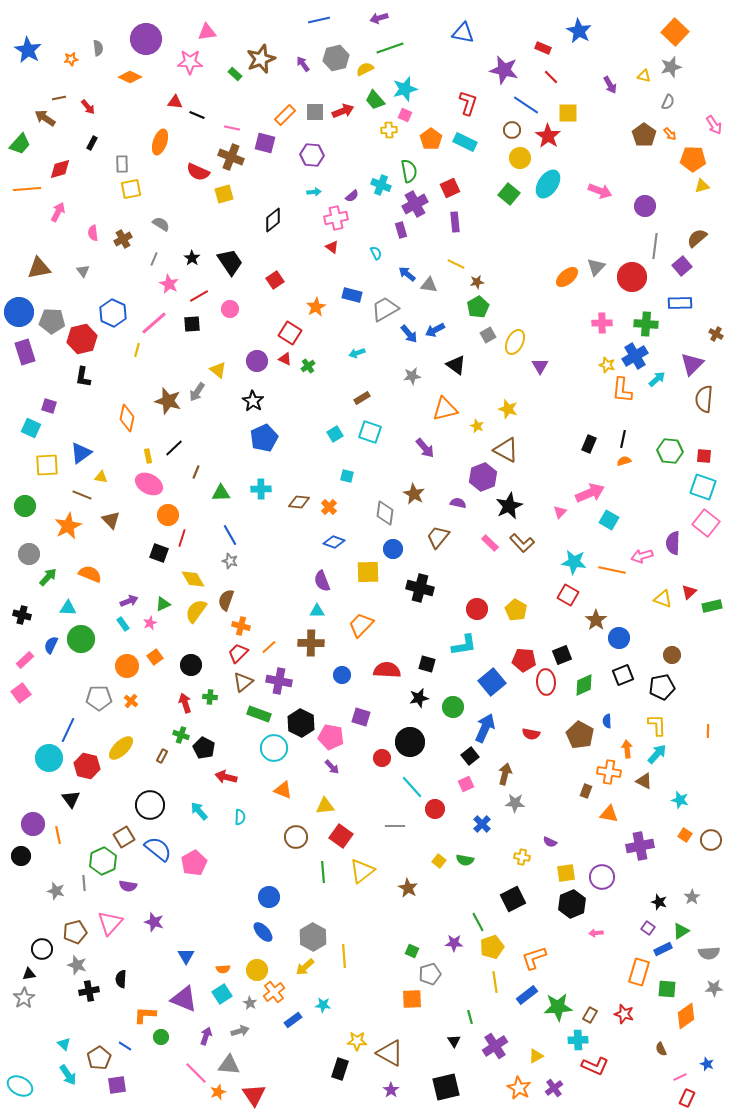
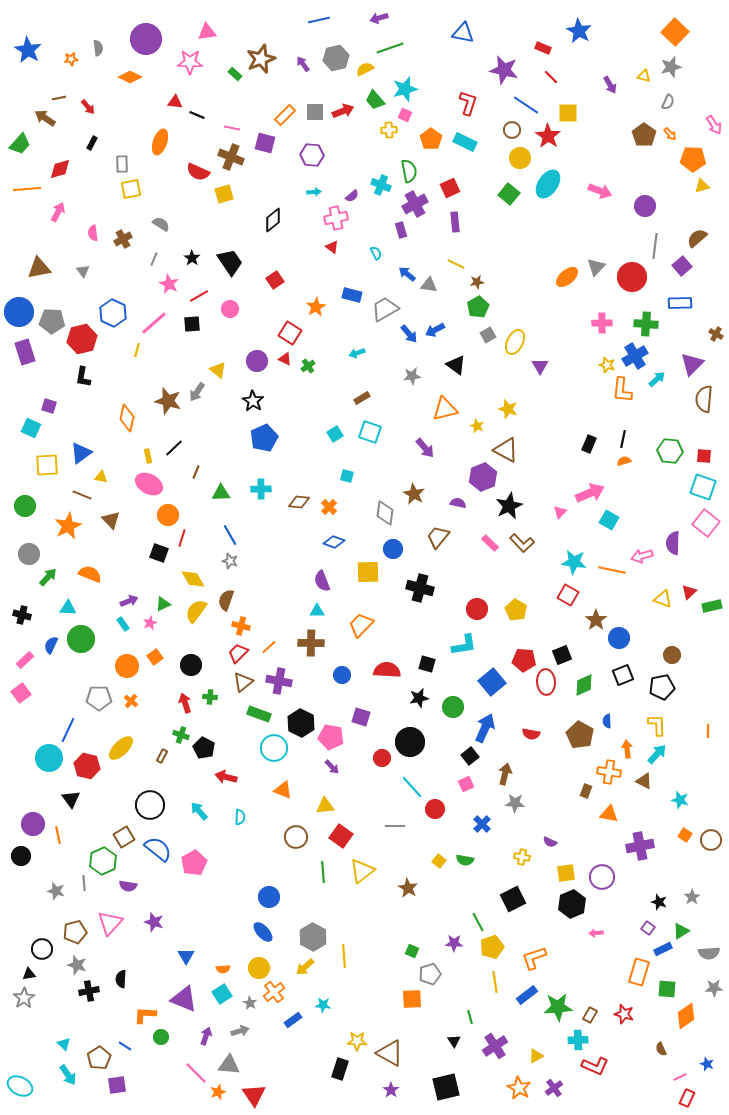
yellow circle at (257, 970): moved 2 px right, 2 px up
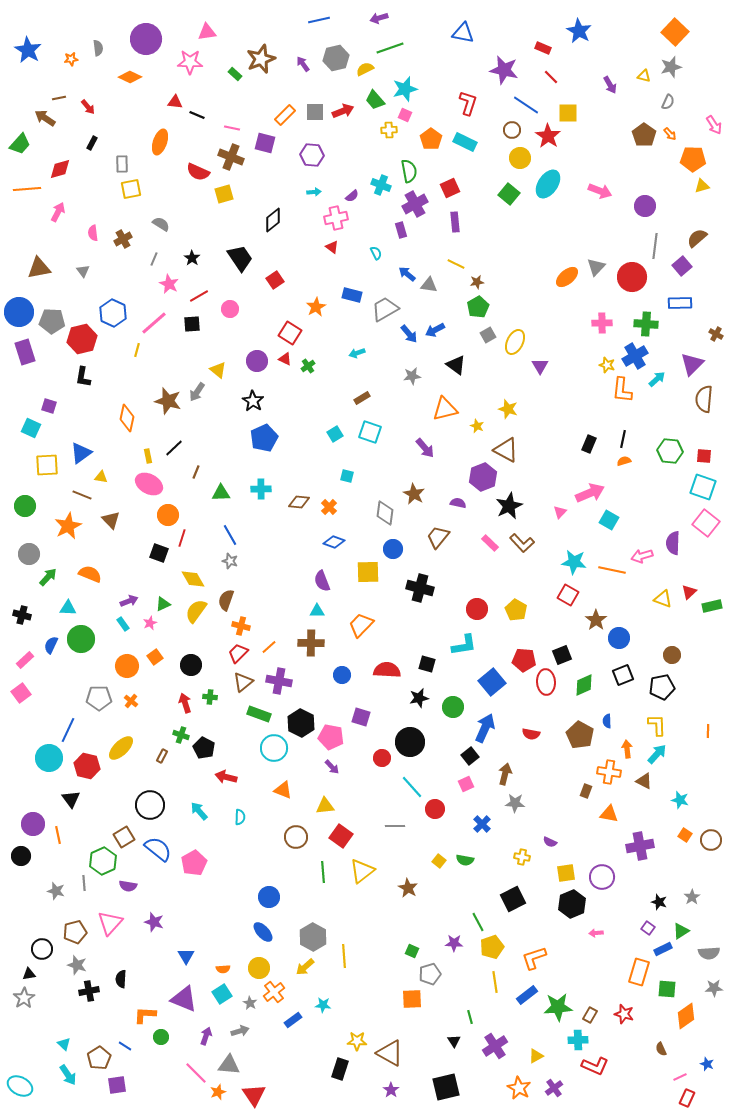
black trapezoid at (230, 262): moved 10 px right, 4 px up
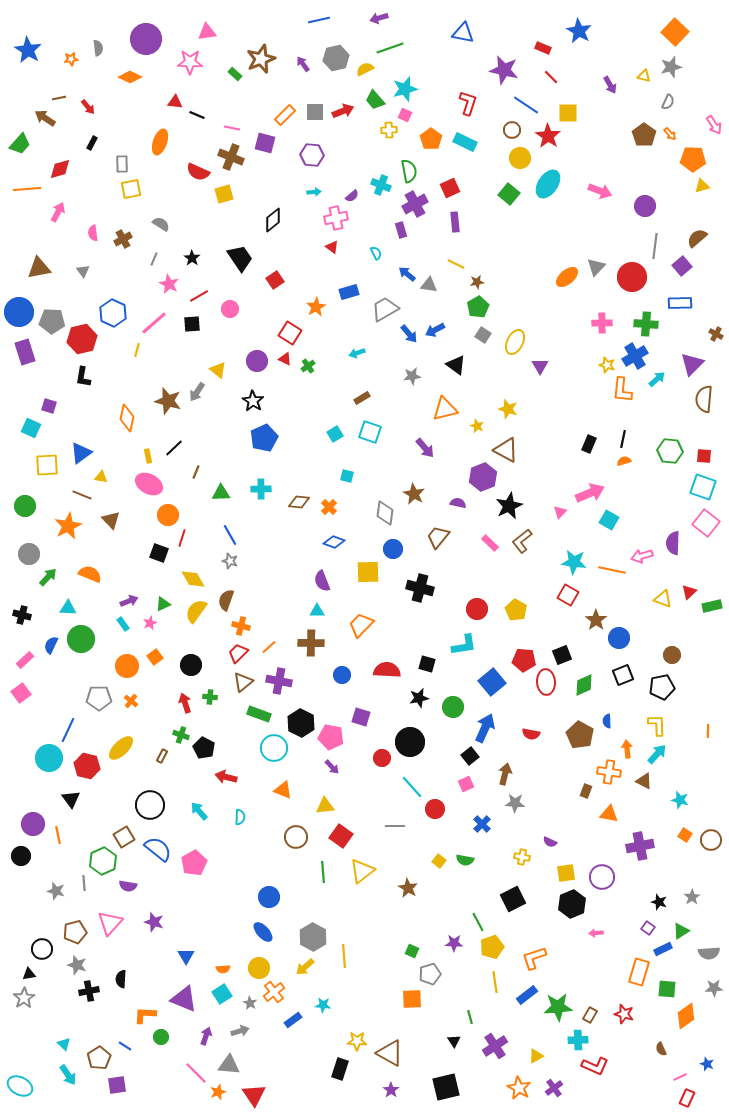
blue rectangle at (352, 295): moved 3 px left, 3 px up; rotated 30 degrees counterclockwise
gray square at (488, 335): moved 5 px left; rotated 28 degrees counterclockwise
brown L-shape at (522, 543): moved 2 px up; rotated 95 degrees clockwise
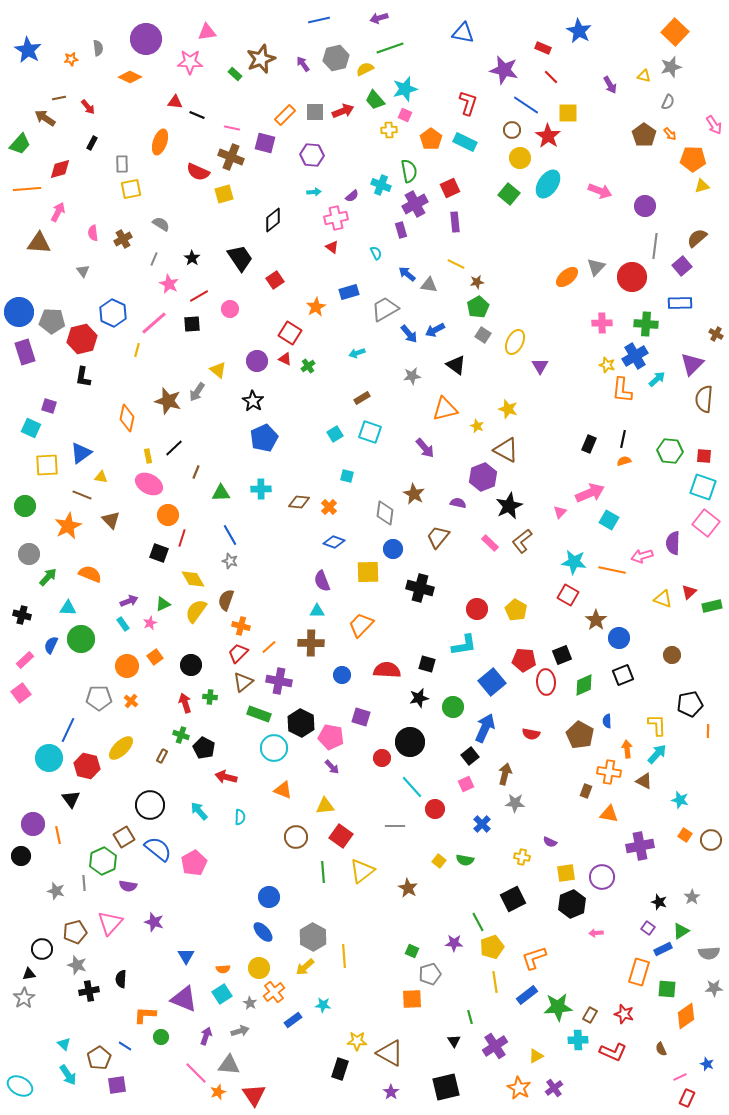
brown triangle at (39, 268): moved 25 px up; rotated 15 degrees clockwise
black pentagon at (662, 687): moved 28 px right, 17 px down
red L-shape at (595, 1066): moved 18 px right, 14 px up
purple star at (391, 1090): moved 2 px down
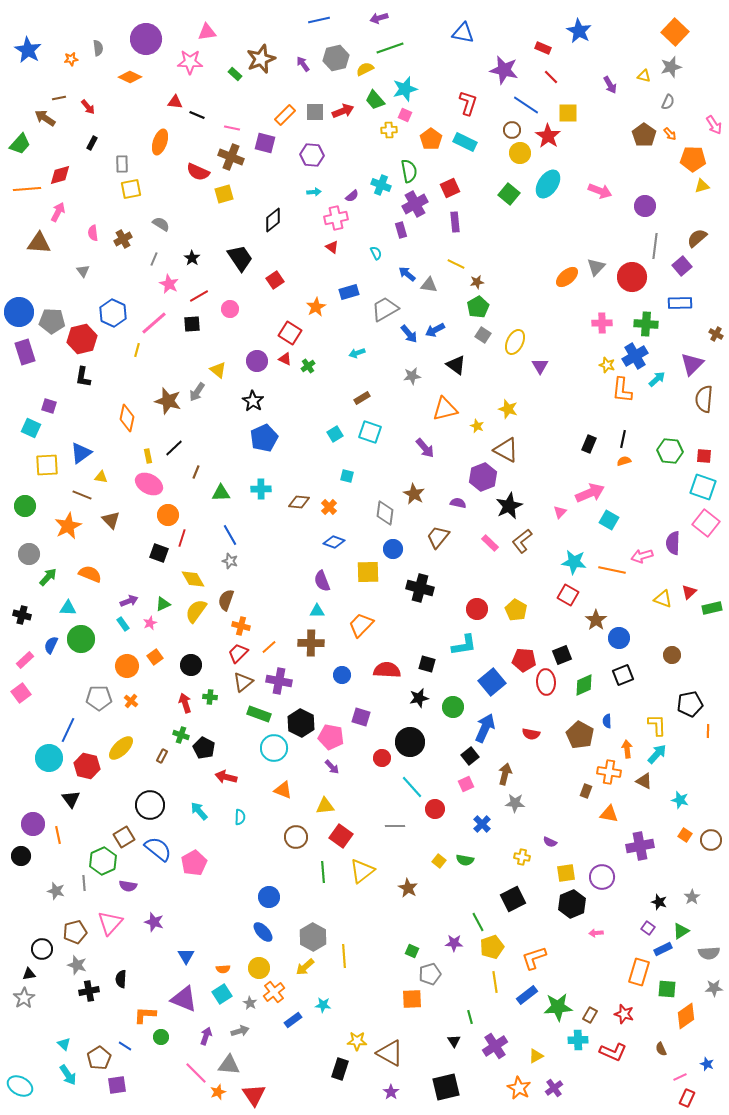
yellow circle at (520, 158): moved 5 px up
red diamond at (60, 169): moved 6 px down
green rectangle at (712, 606): moved 2 px down
